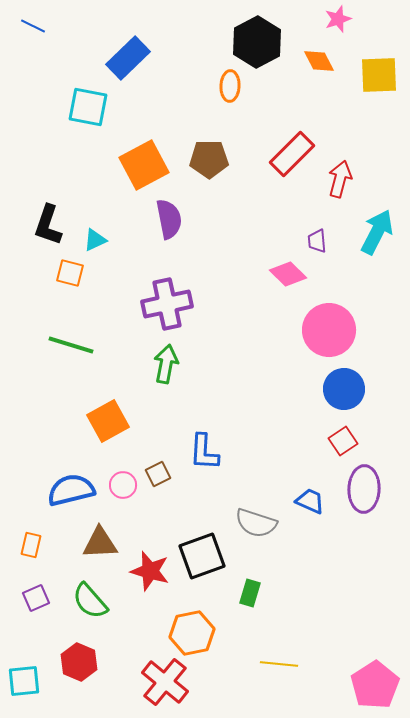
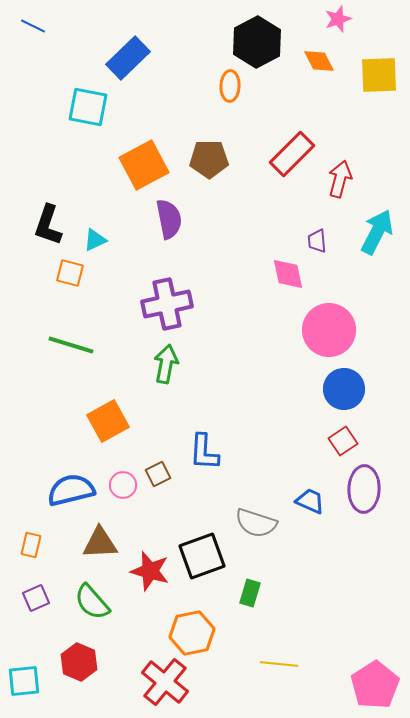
pink diamond at (288, 274): rotated 33 degrees clockwise
green semicircle at (90, 601): moved 2 px right, 1 px down
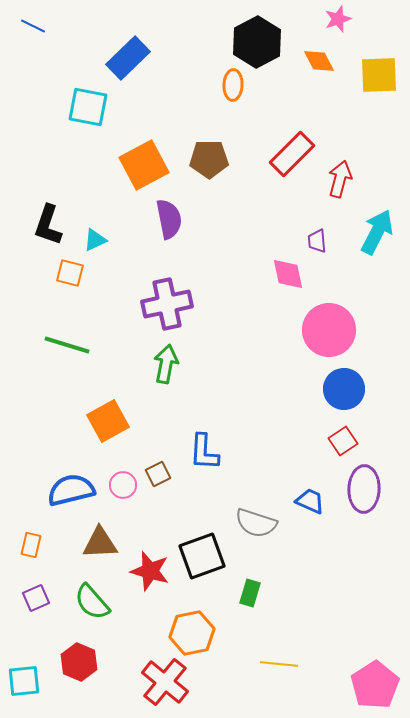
orange ellipse at (230, 86): moved 3 px right, 1 px up
green line at (71, 345): moved 4 px left
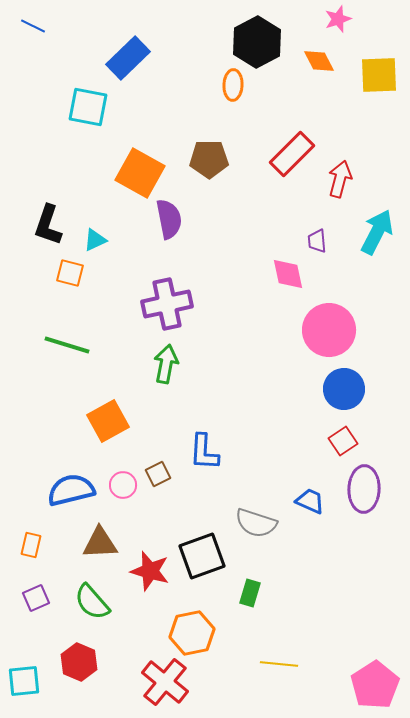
orange square at (144, 165): moved 4 px left, 8 px down; rotated 33 degrees counterclockwise
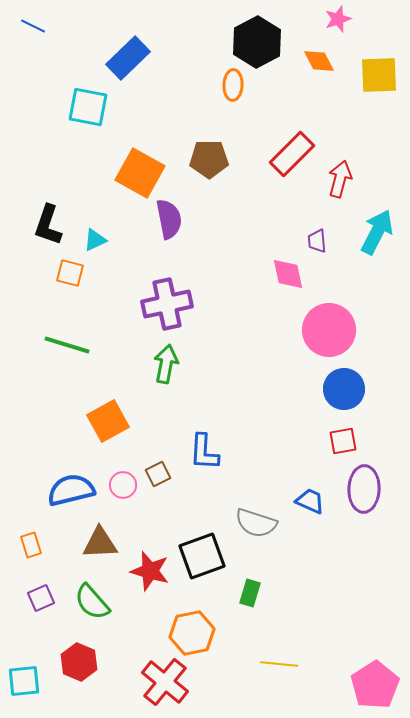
red square at (343, 441): rotated 24 degrees clockwise
orange rectangle at (31, 545): rotated 30 degrees counterclockwise
purple square at (36, 598): moved 5 px right
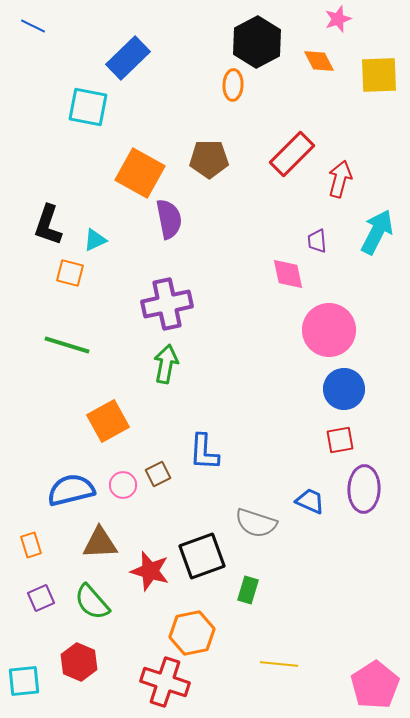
red square at (343, 441): moved 3 px left, 1 px up
green rectangle at (250, 593): moved 2 px left, 3 px up
red cross at (165, 682): rotated 21 degrees counterclockwise
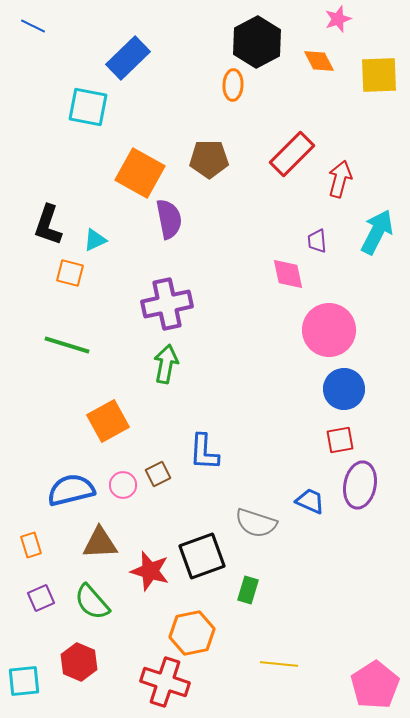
purple ellipse at (364, 489): moved 4 px left, 4 px up; rotated 9 degrees clockwise
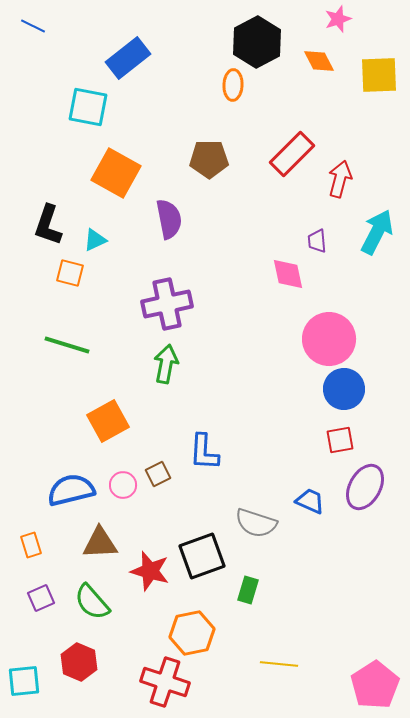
blue rectangle at (128, 58): rotated 6 degrees clockwise
orange square at (140, 173): moved 24 px left
pink circle at (329, 330): moved 9 px down
purple ellipse at (360, 485): moved 5 px right, 2 px down; rotated 18 degrees clockwise
